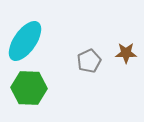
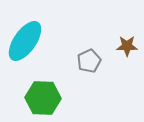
brown star: moved 1 px right, 7 px up
green hexagon: moved 14 px right, 10 px down
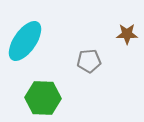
brown star: moved 12 px up
gray pentagon: rotated 20 degrees clockwise
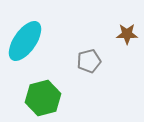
gray pentagon: rotated 10 degrees counterclockwise
green hexagon: rotated 16 degrees counterclockwise
